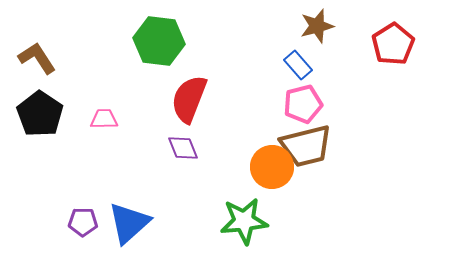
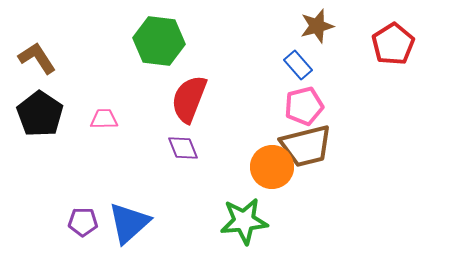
pink pentagon: moved 1 px right, 2 px down
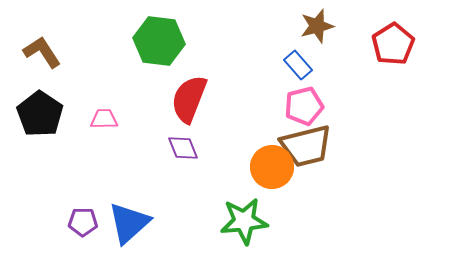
brown L-shape: moved 5 px right, 6 px up
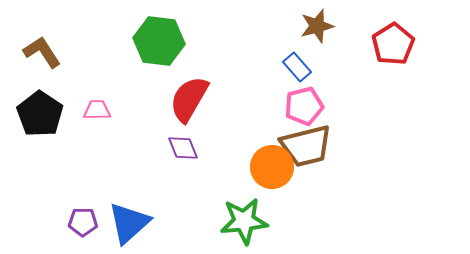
blue rectangle: moved 1 px left, 2 px down
red semicircle: rotated 9 degrees clockwise
pink trapezoid: moved 7 px left, 9 px up
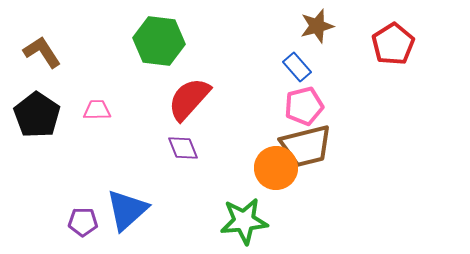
red semicircle: rotated 12 degrees clockwise
black pentagon: moved 3 px left, 1 px down
orange circle: moved 4 px right, 1 px down
blue triangle: moved 2 px left, 13 px up
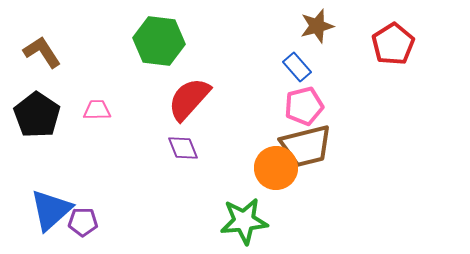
blue triangle: moved 76 px left
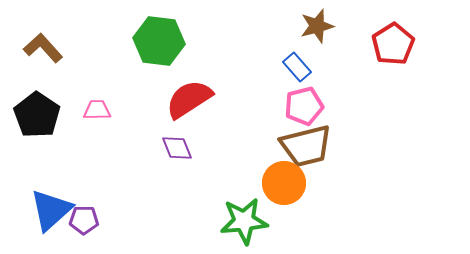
brown L-shape: moved 1 px right, 4 px up; rotated 9 degrees counterclockwise
red semicircle: rotated 15 degrees clockwise
purple diamond: moved 6 px left
orange circle: moved 8 px right, 15 px down
purple pentagon: moved 1 px right, 2 px up
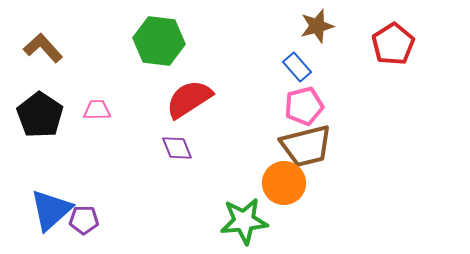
black pentagon: moved 3 px right
